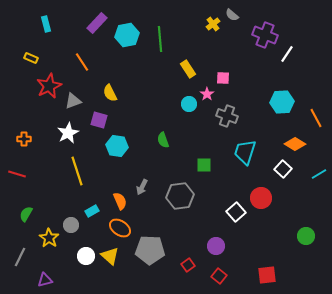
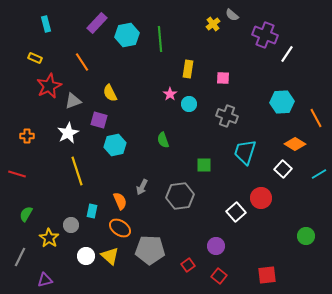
yellow rectangle at (31, 58): moved 4 px right
yellow rectangle at (188, 69): rotated 42 degrees clockwise
pink star at (207, 94): moved 37 px left
orange cross at (24, 139): moved 3 px right, 3 px up
cyan hexagon at (117, 146): moved 2 px left, 1 px up; rotated 20 degrees counterclockwise
cyan rectangle at (92, 211): rotated 48 degrees counterclockwise
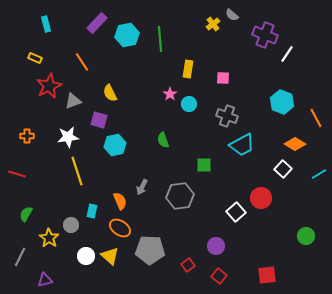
cyan hexagon at (282, 102): rotated 25 degrees clockwise
white star at (68, 133): moved 4 px down; rotated 20 degrees clockwise
cyan trapezoid at (245, 152): moved 3 px left, 7 px up; rotated 136 degrees counterclockwise
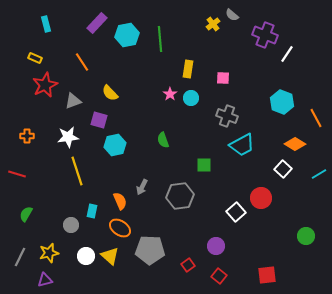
red star at (49, 86): moved 4 px left, 1 px up
yellow semicircle at (110, 93): rotated 18 degrees counterclockwise
cyan circle at (189, 104): moved 2 px right, 6 px up
yellow star at (49, 238): moved 15 px down; rotated 24 degrees clockwise
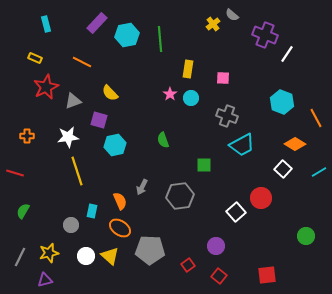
orange line at (82, 62): rotated 30 degrees counterclockwise
red star at (45, 85): moved 1 px right, 2 px down
red line at (17, 174): moved 2 px left, 1 px up
cyan line at (319, 174): moved 2 px up
green semicircle at (26, 214): moved 3 px left, 3 px up
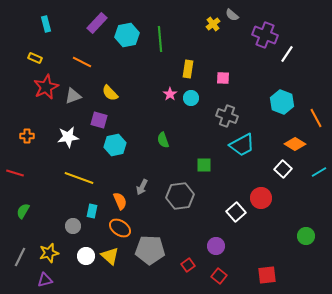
gray triangle at (73, 101): moved 5 px up
yellow line at (77, 171): moved 2 px right, 7 px down; rotated 52 degrees counterclockwise
gray circle at (71, 225): moved 2 px right, 1 px down
